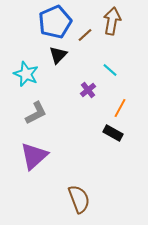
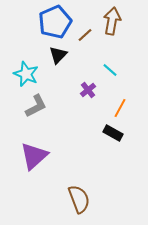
gray L-shape: moved 7 px up
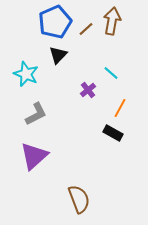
brown line: moved 1 px right, 6 px up
cyan line: moved 1 px right, 3 px down
gray L-shape: moved 8 px down
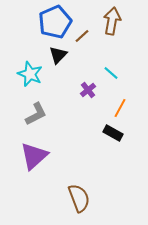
brown line: moved 4 px left, 7 px down
cyan star: moved 4 px right
brown semicircle: moved 1 px up
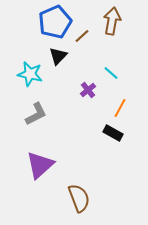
black triangle: moved 1 px down
cyan star: rotated 10 degrees counterclockwise
purple triangle: moved 6 px right, 9 px down
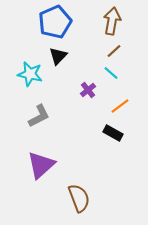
brown line: moved 32 px right, 15 px down
orange line: moved 2 px up; rotated 24 degrees clockwise
gray L-shape: moved 3 px right, 2 px down
purple triangle: moved 1 px right
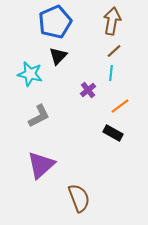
cyan line: rotated 56 degrees clockwise
